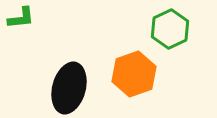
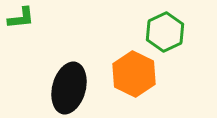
green hexagon: moved 5 px left, 3 px down
orange hexagon: rotated 15 degrees counterclockwise
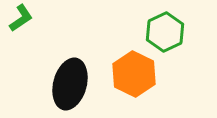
green L-shape: rotated 28 degrees counterclockwise
black ellipse: moved 1 px right, 4 px up
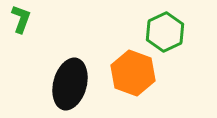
green L-shape: moved 1 px down; rotated 36 degrees counterclockwise
orange hexagon: moved 1 px left, 1 px up; rotated 6 degrees counterclockwise
